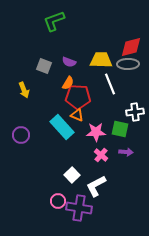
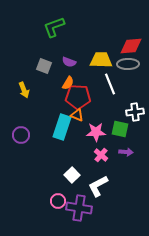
green L-shape: moved 6 px down
red diamond: moved 1 px up; rotated 10 degrees clockwise
cyan rectangle: rotated 60 degrees clockwise
white L-shape: moved 2 px right
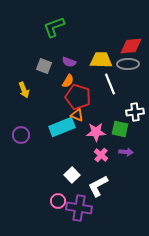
orange semicircle: moved 2 px up
red pentagon: rotated 15 degrees clockwise
cyan rectangle: rotated 50 degrees clockwise
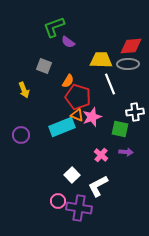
purple semicircle: moved 1 px left, 20 px up; rotated 16 degrees clockwise
pink star: moved 4 px left, 15 px up; rotated 18 degrees counterclockwise
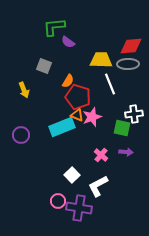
green L-shape: rotated 15 degrees clockwise
white cross: moved 1 px left, 2 px down
green square: moved 2 px right, 1 px up
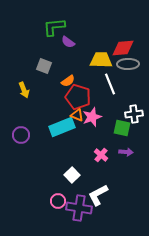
red diamond: moved 8 px left, 2 px down
orange semicircle: rotated 24 degrees clockwise
white L-shape: moved 9 px down
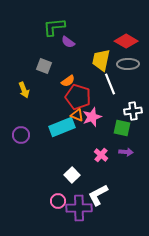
red diamond: moved 3 px right, 7 px up; rotated 35 degrees clockwise
yellow trapezoid: rotated 80 degrees counterclockwise
white cross: moved 1 px left, 3 px up
purple cross: rotated 10 degrees counterclockwise
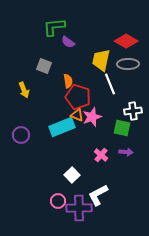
orange semicircle: rotated 64 degrees counterclockwise
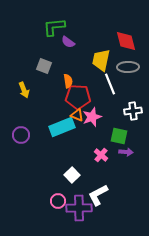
red diamond: rotated 45 degrees clockwise
gray ellipse: moved 3 px down
red pentagon: rotated 15 degrees counterclockwise
green square: moved 3 px left, 8 px down
